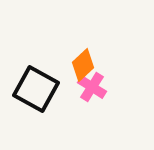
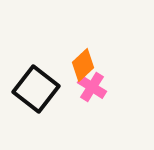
black square: rotated 9 degrees clockwise
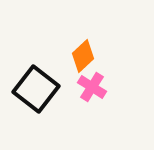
orange diamond: moved 9 px up
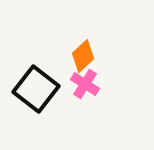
pink cross: moved 7 px left, 3 px up
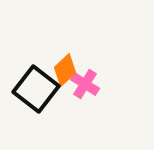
orange diamond: moved 18 px left, 14 px down
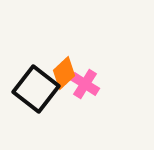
orange diamond: moved 1 px left, 3 px down
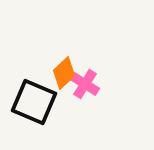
black square: moved 2 px left, 13 px down; rotated 15 degrees counterclockwise
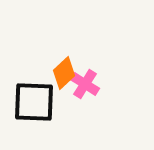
black square: rotated 21 degrees counterclockwise
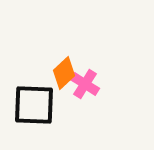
black square: moved 3 px down
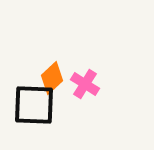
orange diamond: moved 12 px left, 5 px down
